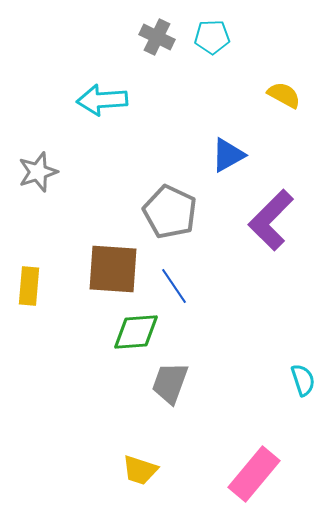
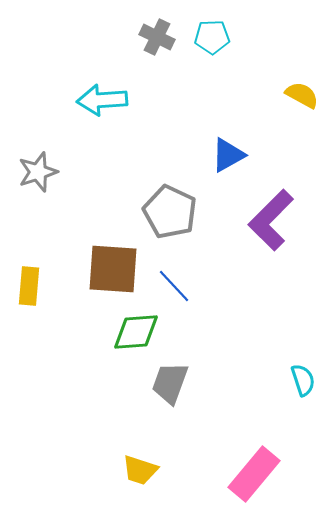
yellow semicircle: moved 18 px right
blue line: rotated 9 degrees counterclockwise
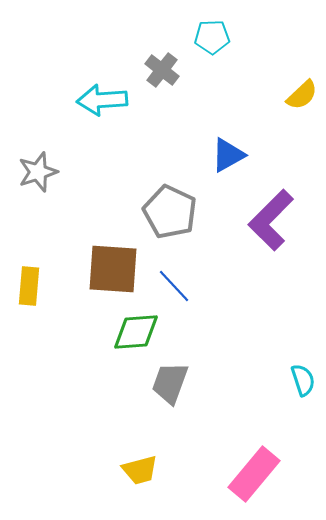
gray cross: moved 5 px right, 33 px down; rotated 12 degrees clockwise
yellow semicircle: rotated 108 degrees clockwise
yellow trapezoid: rotated 33 degrees counterclockwise
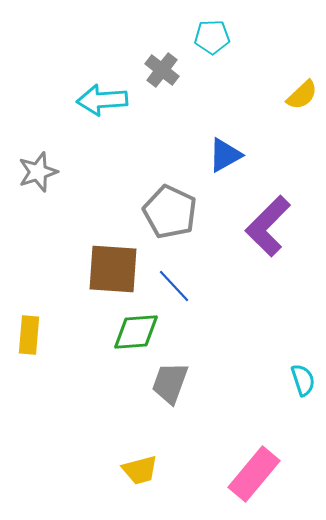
blue triangle: moved 3 px left
purple L-shape: moved 3 px left, 6 px down
yellow rectangle: moved 49 px down
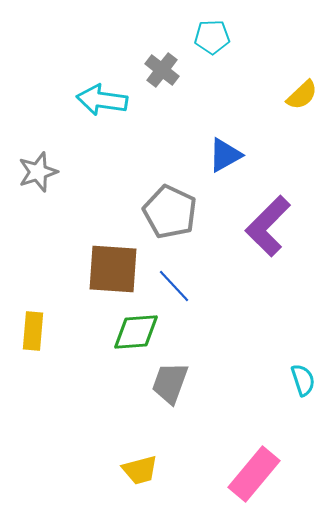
cyan arrow: rotated 12 degrees clockwise
yellow rectangle: moved 4 px right, 4 px up
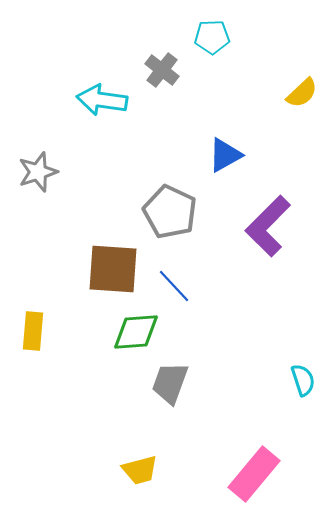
yellow semicircle: moved 2 px up
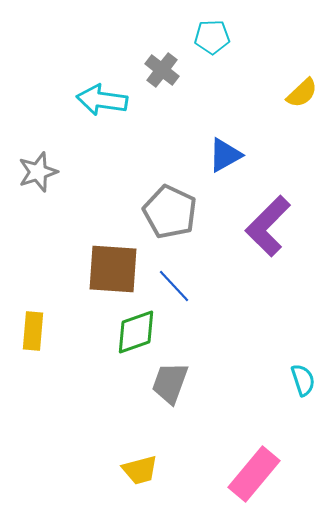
green diamond: rotated 15 degrees counterclockwise
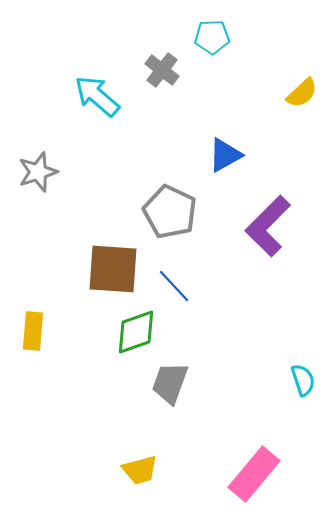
cyan arrow: moved 5 px left, 4 px up; rotated 33 degrees clockwise
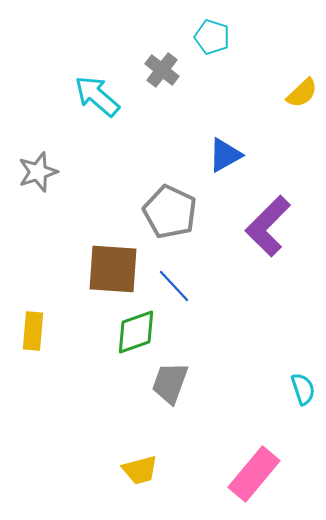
cyan pentagon: rotated 20 degrees clockwise
cyan semicircle: moved 9 px down
